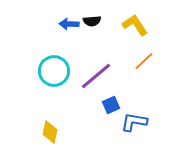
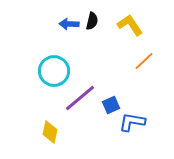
black semicircle: rotated 72 degrees counterclockwise
yellow L-shape: moved 5 px left
purple line: moved 16 px left, 22 px down
blue L-shape: moved 2 px left
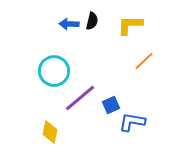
yellow L-shape: rotated 56 degrees counterclockwise
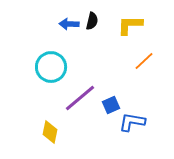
cyan circle: moved 3 px left, 4 px up
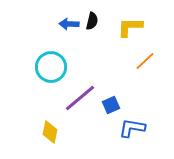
yellow L-shape: moved 2 px down
orange line: moved 1 px right
blue L-shape: moved 6 px down
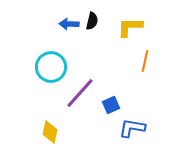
orange line: rotated 35 degrees counterclockwise
purple line: moved 5 px up; rotated 8 degrees counterclockwise
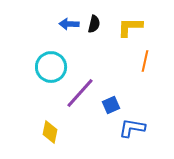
black semicircle: moved 2 px right, 3 px down
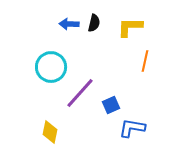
black semicircle: moved 1 px up
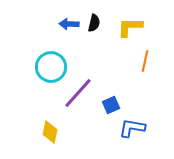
purple line: moved 2 px left
